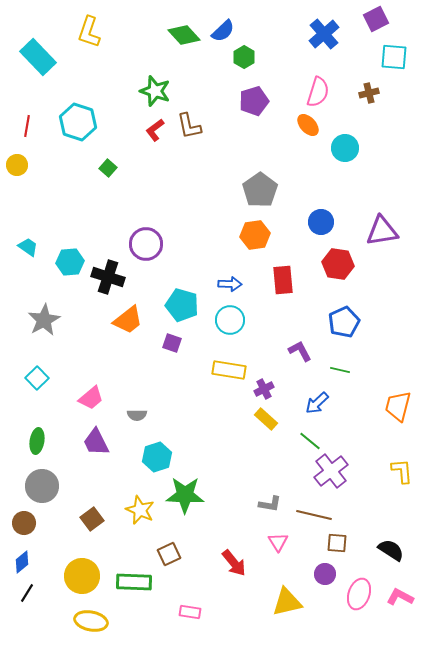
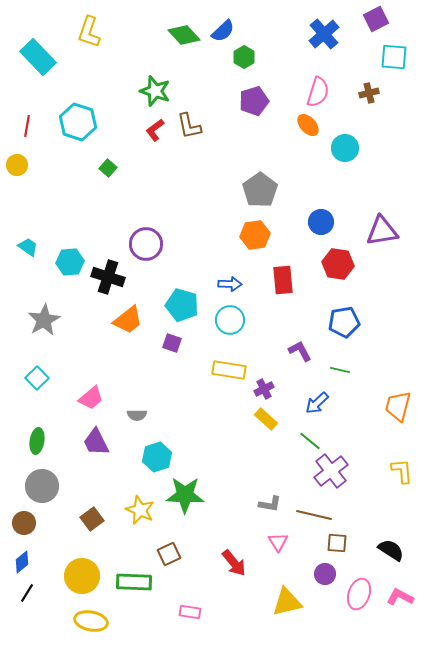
blue pentagon at (344, 322): rotated 16 degrees clockwise
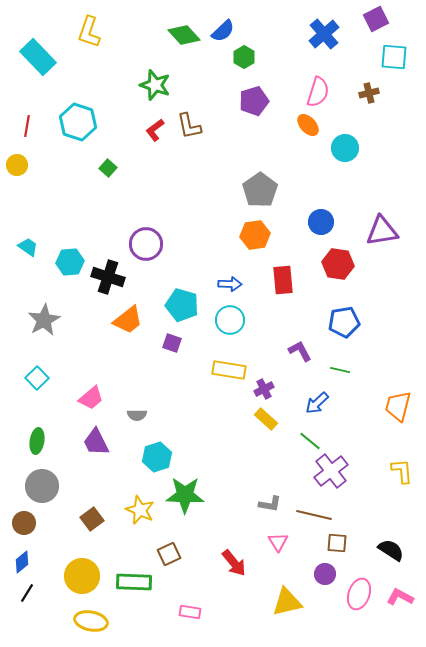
green star at (155, 91): moved 6 px up
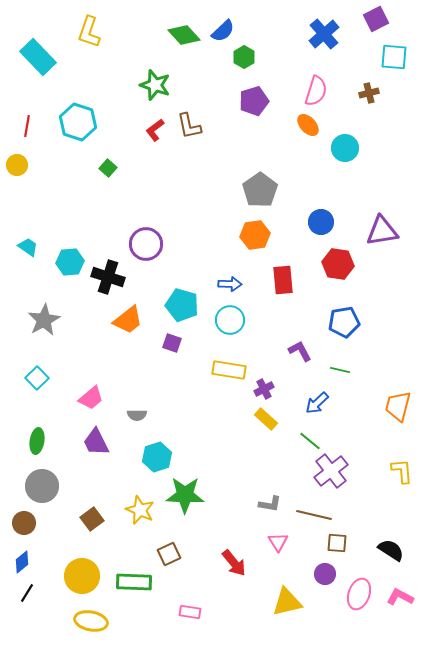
pink semicircle at (318, 92): moved 2 px left, 1 px up
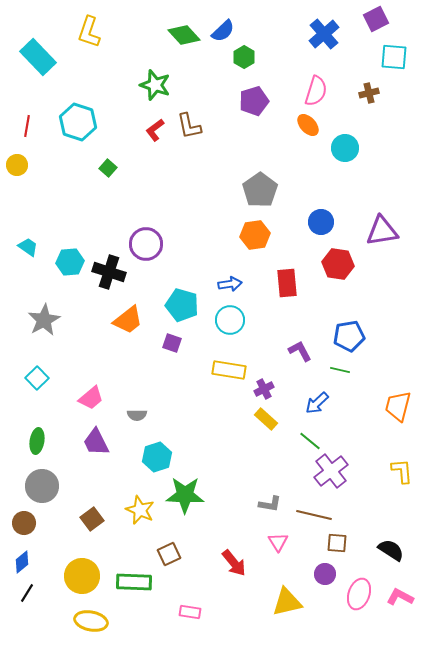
black cross at (108, 277): moved 1 px right, 5 px up
red rectangle at (283, 280): moved 4 px right, 3 px down
blue arrow at (230, 284): rotated 10 degrees counterclockwise
blue pentagon at (344, 322): moved 5 px right, 14 px down
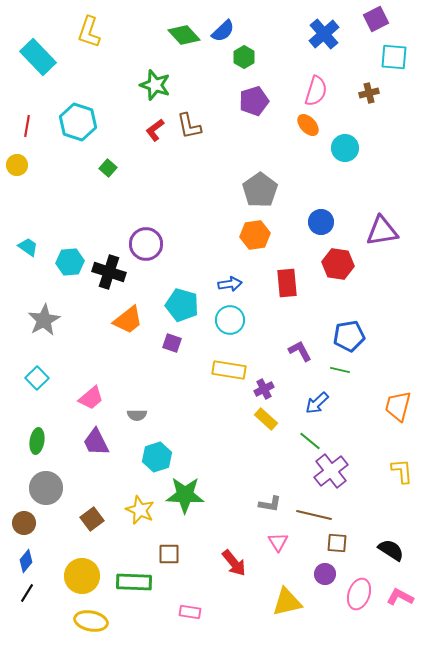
gray circle at (42, 486): moved 4 px right, 2 px down
brown square at (169, 554): rotated 25 degrees clockwise
blue diamond at (22, 562): moved 4 px right, 1 px up; rotated 10 degrees counterclockwise
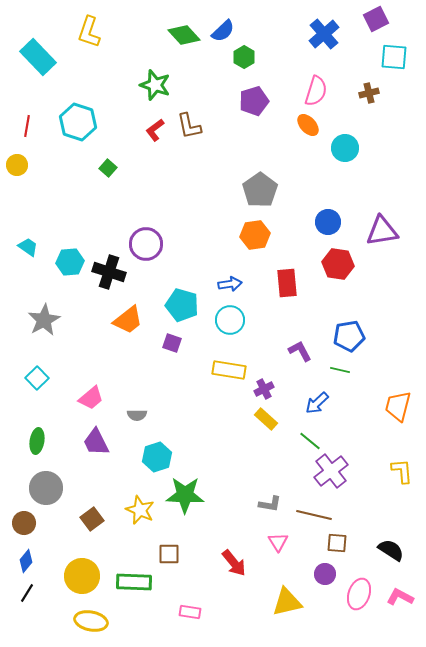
blue circle at (321, 222): moved 7 px right
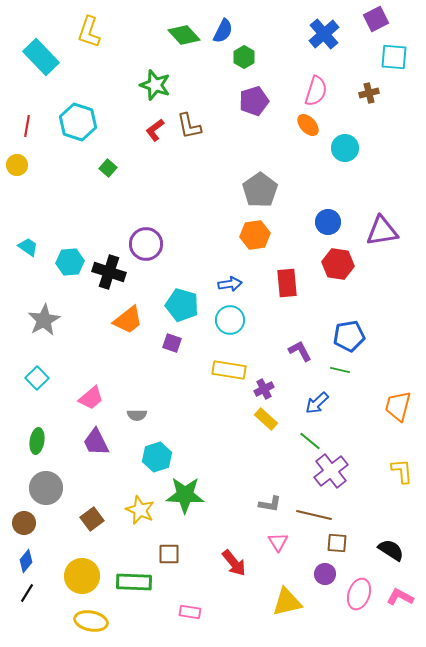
blue semicircle at (223, 31): rotated 20 degrees counterclockwise
cyan rectangle at (38, 57): moved 3 px right
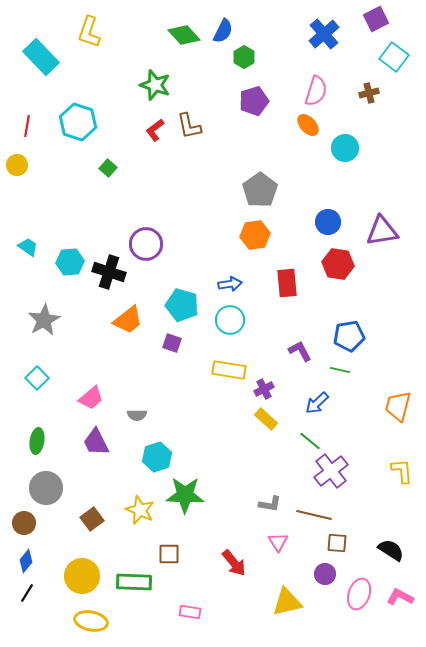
cyan square at (394, 57): rotated 32 degrees clockwise
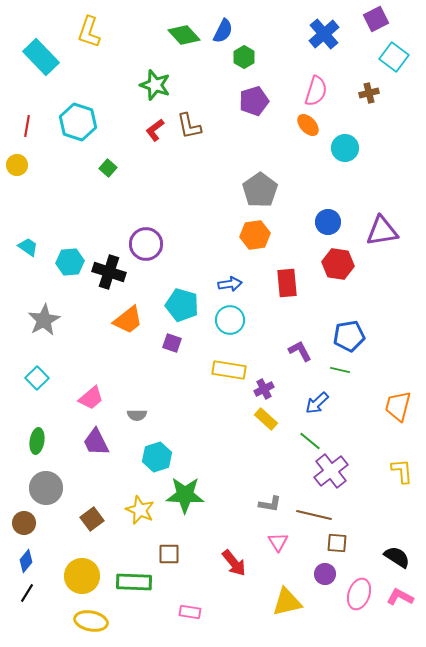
black semicircle at (391, 550): moved 6 px right, 7 px down
